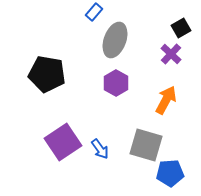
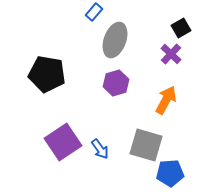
purple hexagon: rotated 15 degrees clockwise
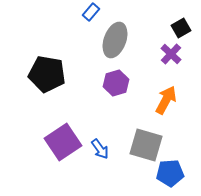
blue rectangle: moved 3 px left
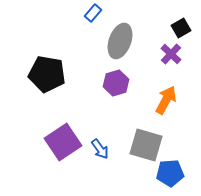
blue rectangle: moved 2 px right, 1 px down
gray ellipse: moved 5 px right, 1 px down
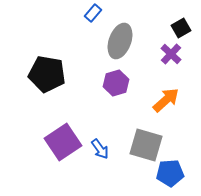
orange arrow: rotated 20 degrees clockwise
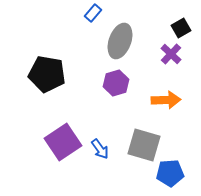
orange arrow: rotated 40 degrees clockwise
gray square: moved 2 px left
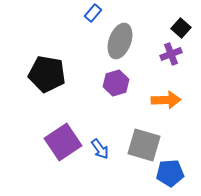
black square: rotated 18 degrees counterclockwise
purple cross: rotated 25 degrees clockwise
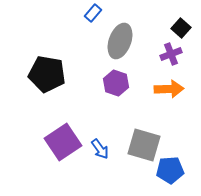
purple hexagon: rotated 25 degrees counterclockwise
orange arrow: moved 3 px right, 11 px up
blue pentagon: moved 3 px up
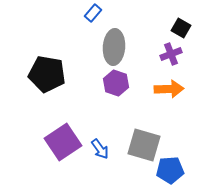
black square: rotated 12 degrees counterclockwise
gray ellipse: moved 6 px left, 6 px down; rotated 16 degrees counterclockwise
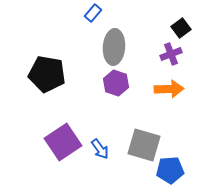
black square: rotated 24 degrees clockwise
